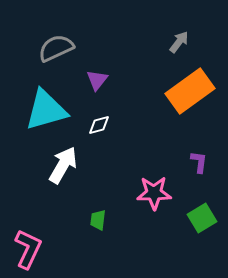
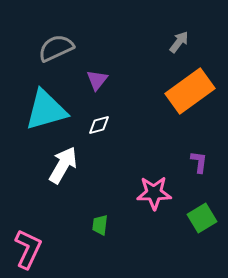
green trapezoid: moved 2 px right, 5 px down
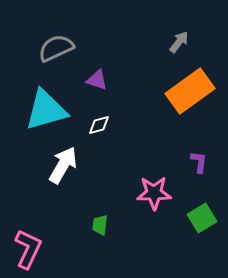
purple triangle: rotated 50 degrees counterclockwise
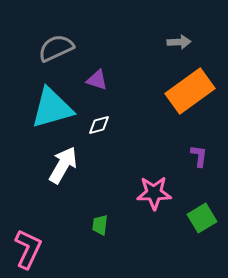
gray arrow: rotated 50 degrees clockwise
cyan triangle: moved 6 px right, 2 px up
purple L-shape: moved 6 px up
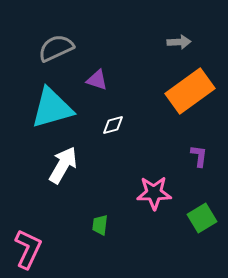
white diamond: moved 14 px right
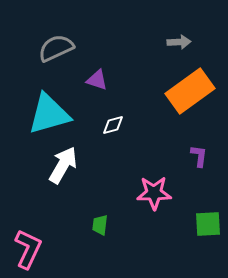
cyan triangle: moved 3 px left, 6 px down
green square: moved 6 px right, 6 px down; rotated 28 degrees clockwise
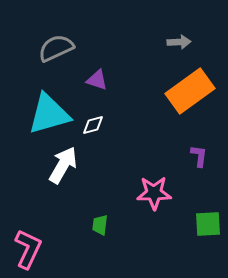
white diamond: moved 20 px left
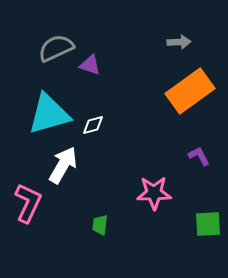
purple triangle: moved 7 px left, 15 px up
purple L-shape: rotated 35 degrees counterclockwise
pink L-shape: moved 46 px up
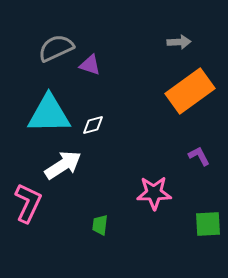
cyan triangle: rotated 15 degrees clockwise
white arrow: rotated 27 degrees clockwise
